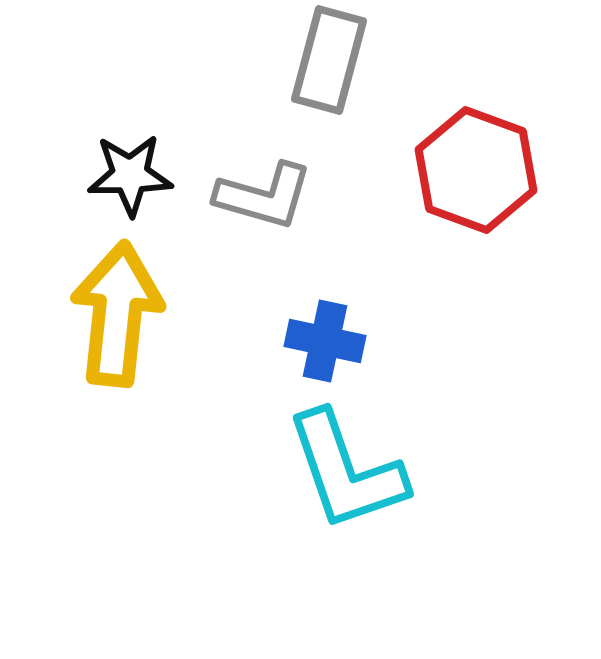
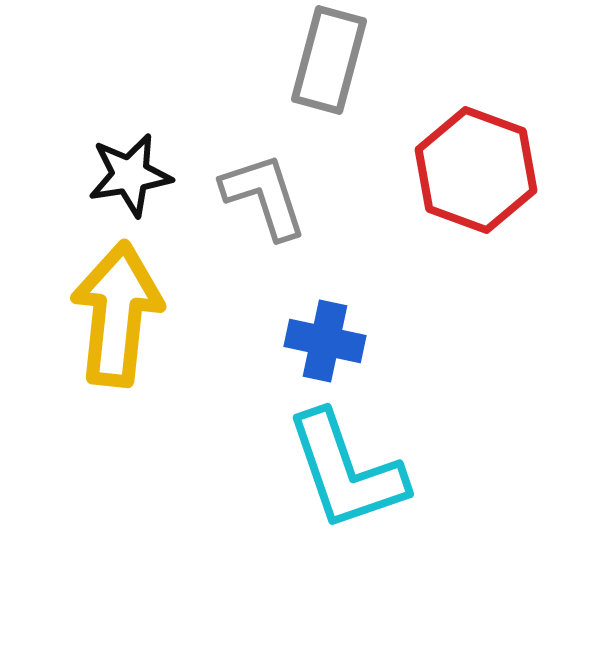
black star: rotated 8 degrees counterclockwise
gray L-shape: rotated 124 degrees counterclockwise
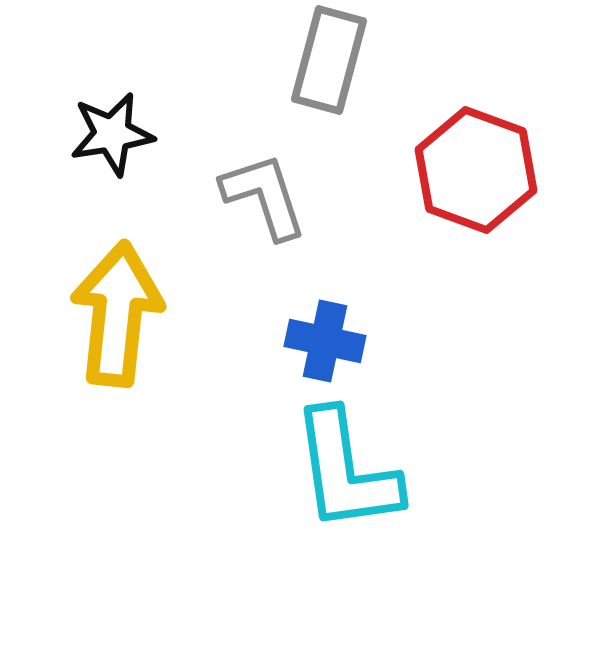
black star: moved 18 px left, 41 px up
cyan L-shape: rotated 11 degrees clockwise
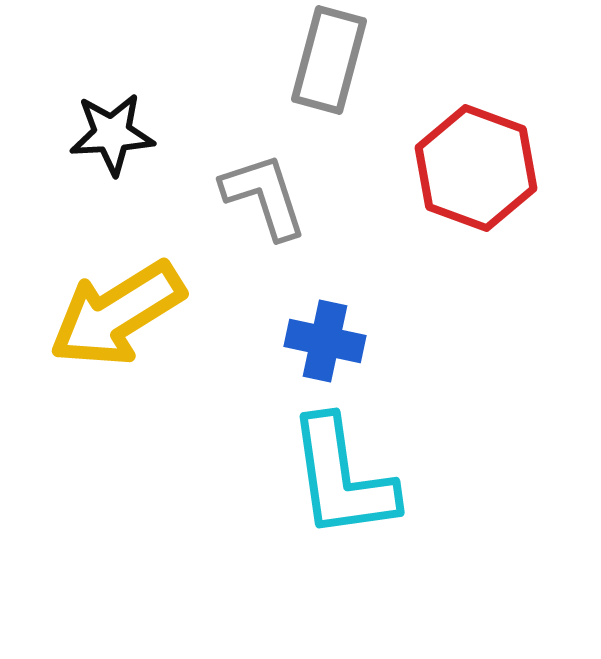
black star: rotated 6 degrees clockwise
red hexagon: moved 2 px up
yellow arrow: rotated 128 degrees counterclockwise
cyan L-shape: moved 4 px left, 7 px down
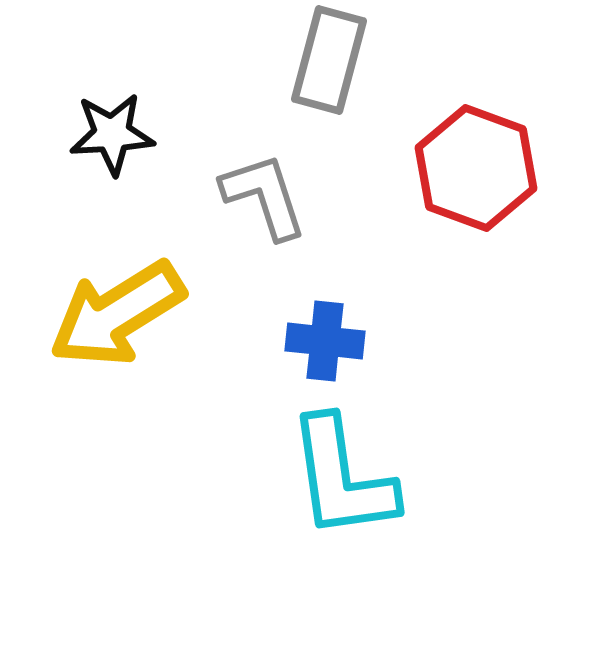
blue cross: rotated 6 degrees counterclockwise
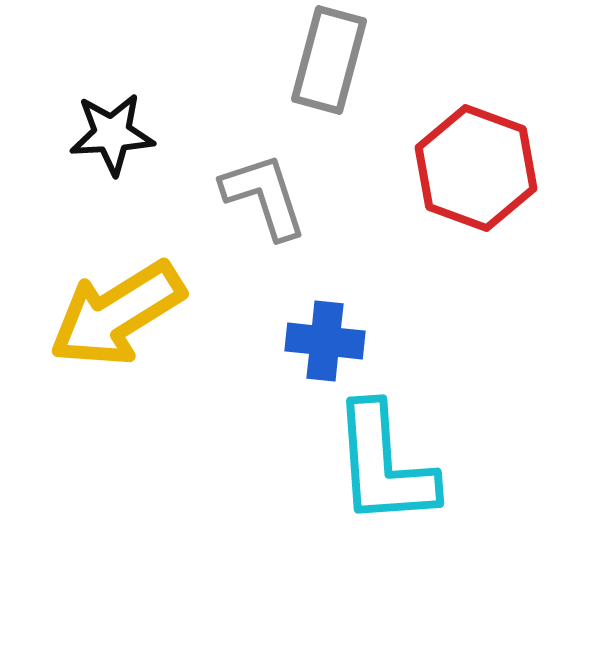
cyan L-shape: moved 42 px right, 13 px up; rotated 4 degrees clockwise
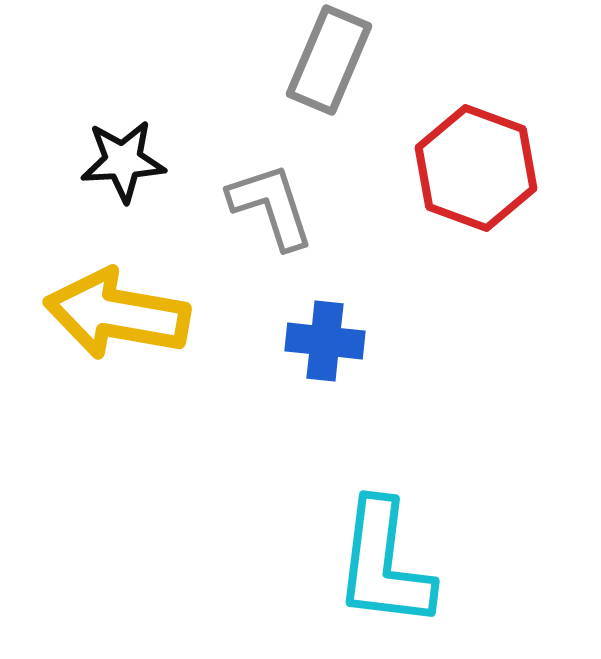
gray rectangle: rotated 8 degrees clockwise
black star: moved 11 px right, 27 px down
gray L-shape: moved 7 px right, 10 px down
yellow arrow: rotated 42 degrees clockwise
cyan L-shape: moved 99 px down; rotated 11 degrees clockwise
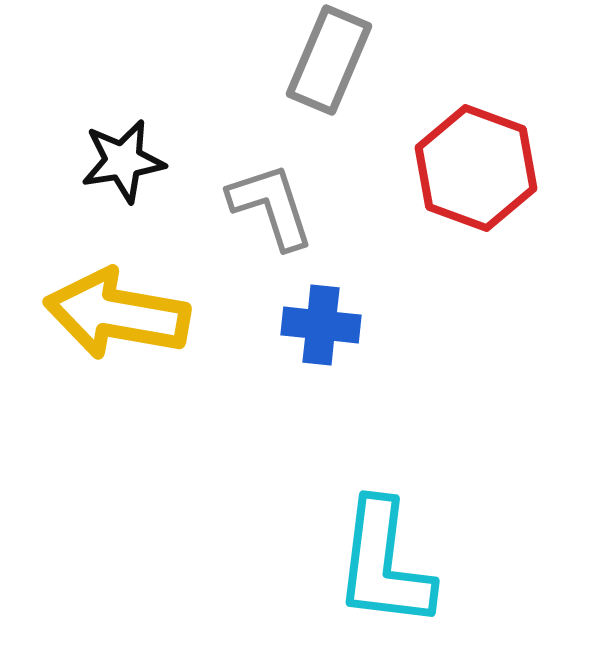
black star: rotated 6 degrees counterclockwise
blue cross: moved 4 px left, 16 px up
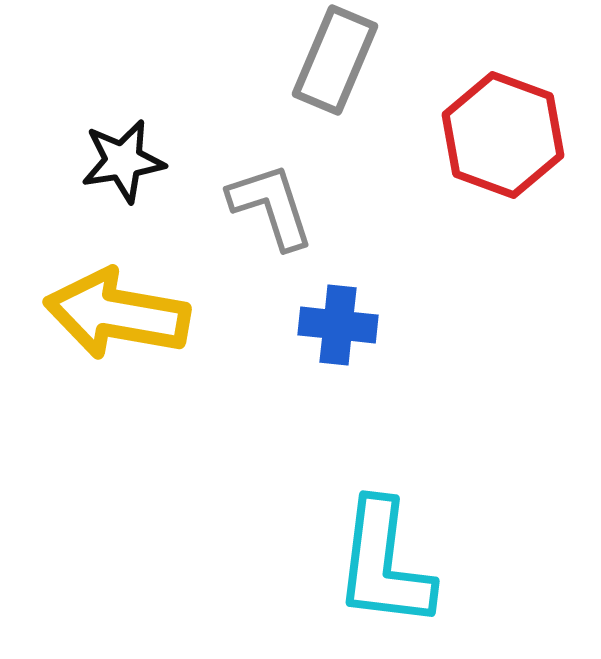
gray rectangle: moved 6 px right
red hexagon: moved 27 px right, 33 px up
blue cross: moved 17 px right
